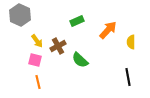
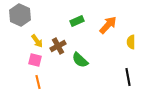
orange arrow: moved 5 px up
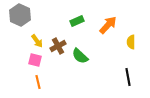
green semicircle: moved 4 px up
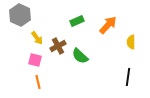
yellow arrow: moved 3 px up
black line: rotated 18 degrees clockwise
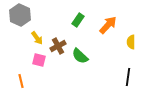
green rectangle: moved 1 px right, 1 px up; rotated 32 degrees counterclockwise
pink square: moved 4 px right
orange line: moved 17 px left, 1 px up
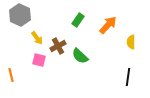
orange line: moved 10 px left, 6 px up
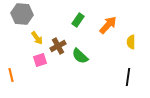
gray hexagon: moved 2 px right, 1 px up; rotated 20 degrees counterclockwise
pink square: moved 1 px right; rotated 32 degrees counterclockwise
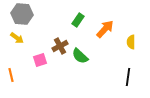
orange arrow: moved 3 px left, 4 px down
yellow arrow: moved 20 px left; rotated 16 degrees counterclockwise
brown cross: moved 2 px right
